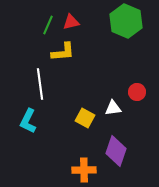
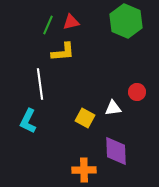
purple diamond: rotated 20 degrees counterclockwise
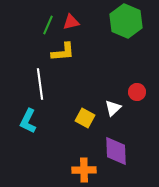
white triangle: rotated 36 degrees counterclockwise
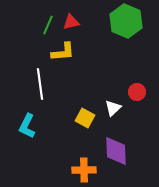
cyan L-shape: moved 1 px left, 5 px down
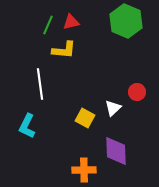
yellow L-shape: moved 1 px right, 2 px up; rotated 10 degrees clockwise
